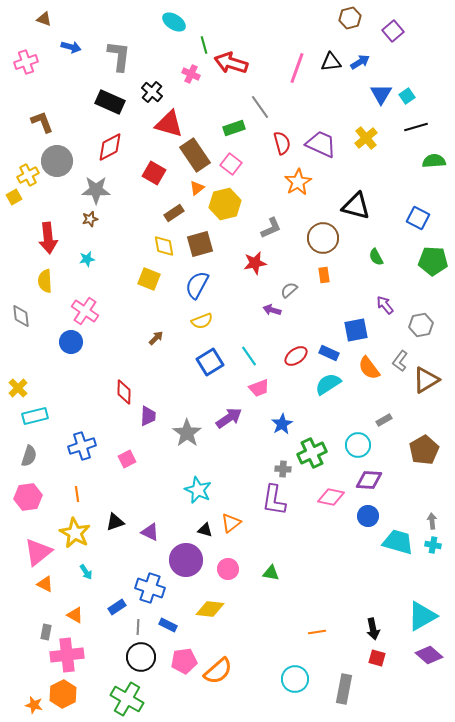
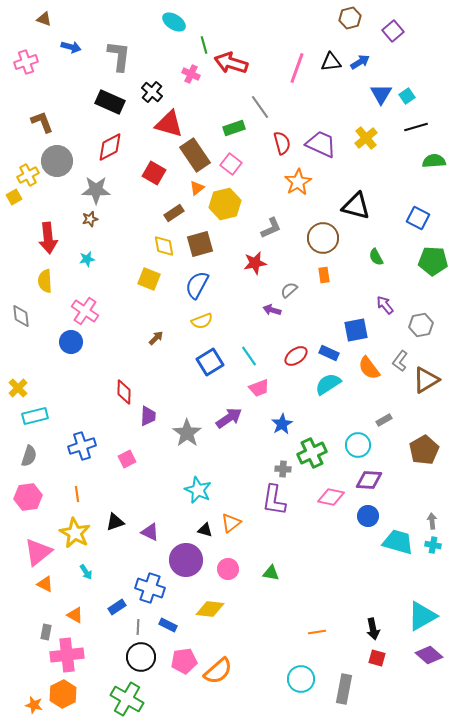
cyan circle at (295, 679): moved 6 px right
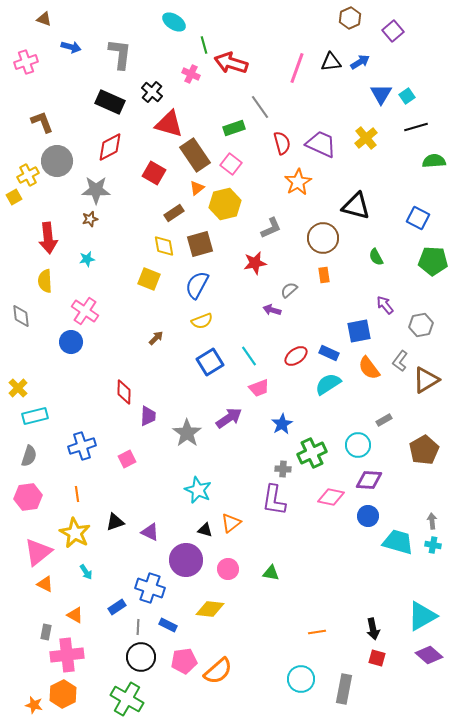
brown hexagon at (350, 18): rotated 10 degrees counterclockwise
gray L-shape at (119, 56): moved 1 px right, 2 px up
blue square at (356, 330): moved 3 px right, 1 px down
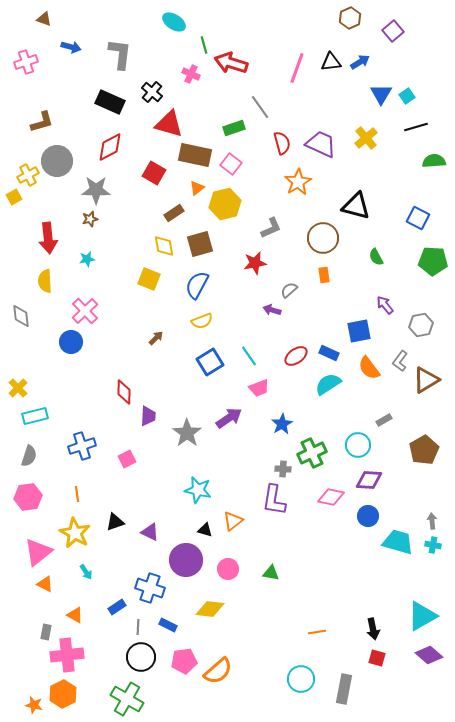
brown L-shape at (42, 122): rotated 95 degrees clockwise
brown rectangle at (195, 155): rotated 44 degrees counterclockwise
pink cross at (85, 311): rotated 12 degrees clockwise
cyan star at (198, 490): rotated 12 degrees counterclockwise
orange triangle at (231, 523): moved 2 px right, 2 px up
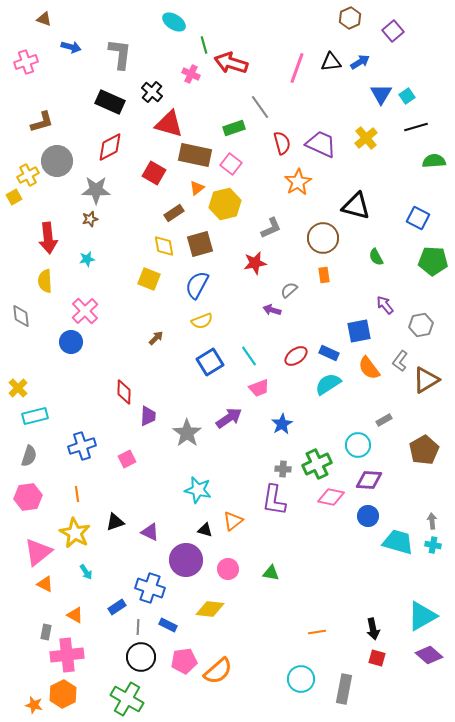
green cross at (312, 453): moved 5 px right, 11 px down
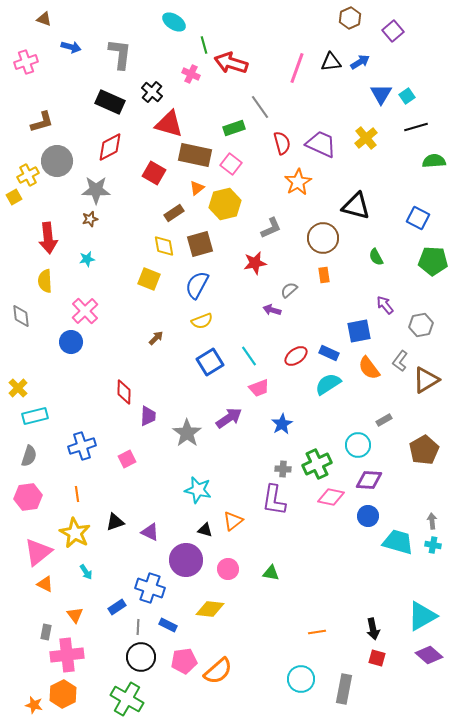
orange triangle at (75, 615): rotated 24 degrees clockwise
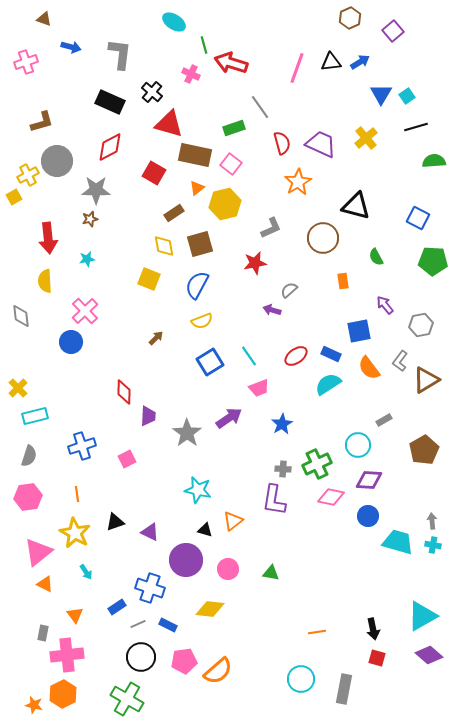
orange rectangle at (324, 275): moved 19 px right, 6 px down
blue rectangle at (329, 353): moved 2 px right, 1 px down
gray line at (138, 627): moved 3 px up; rotated 63 degrees clockwise
gray rectangle at (46, 632): moved 3 px left, 1 px down
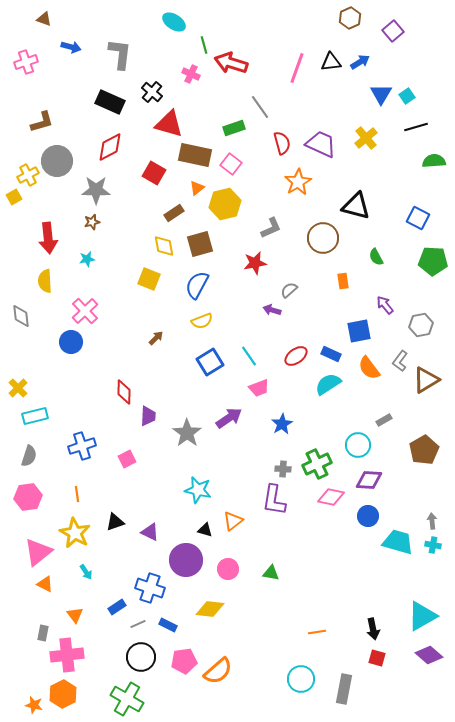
brown star at (90, 219): moved 2 px right, 3 px down
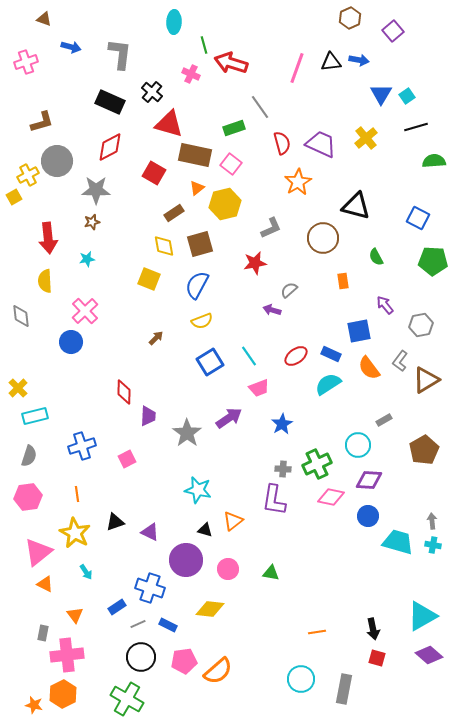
cyan ellipse at (174, 22): rotated 60 degrees clockwise
blue arrow at (360, 62): moved 1 px left, 2 px up; rotated 42 degrees clockwise
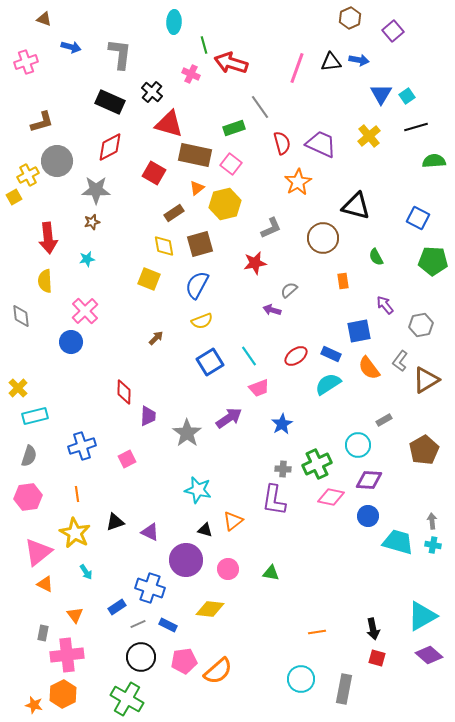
yellow cross at (366, 138): moved 3 px right, 2 px up
